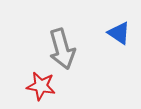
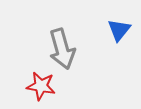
blue triangle: moved 3 px up; rotated 35 degrees clockwise
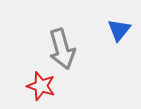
red star: rotated 8 degrees clockwise
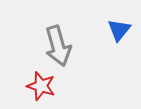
gray arrow: moved 4 px left, 3 px up
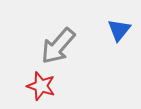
gray arrow: rotated 57 degrees clockwise
